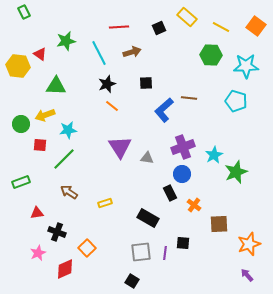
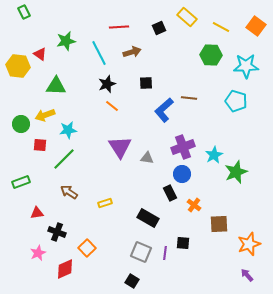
gray square at (141, 252): rotated 30 degrees clockwise
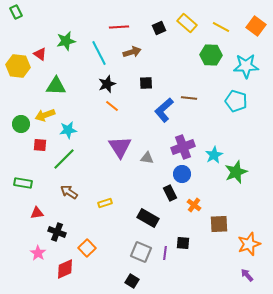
green rectangle at (24, 12): moved 8 px left
yellow rectangle at (187, 17): moved 6 px down
green rectangle at (21, 182): moved 2 px right, 1 px down; rotated 30 degrees clockwise
pink star at (38, 253): rotated 14 degrees counterclockwise
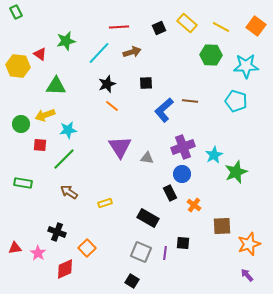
cyan line at (99, 53): rotated 70 degrees clockwise
brown line at (189, 98): moved 1 px right, 3 px down
red triangle at (37, 213): moved 22 px left, 35 px down
brown square at (219, 224): moved 3 px right, 2 px down
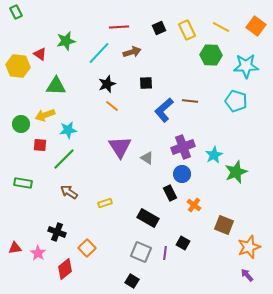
yellow rectangle at (187, 23): moved 7 px down; rotated 24 degrees clockwise
gray triangle at (147, 158): rotated 24 degrees clockwise
brown square at (222, 226): moved 2 px right, 1 px up; rotated 24 degrees clockwise
black square at (183, 243): rotated 24 degrees clockwise
orange star at (249, 244): moved 3 px down
red diamond at (65, 269): rotated 15 degrees counterclockwise
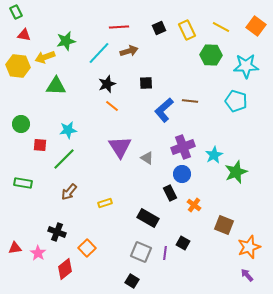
brown arrow at (132, 52): moved 3 px left, 1 px up
red triangle at (40, 54): moved 16 px left, 19 px up; rotated 24 degrees counterclockwise
yellow arrow at (45, 115): moved 58 px up
brown arrow at (69, 192): rotated 84 degrees counterclockwise
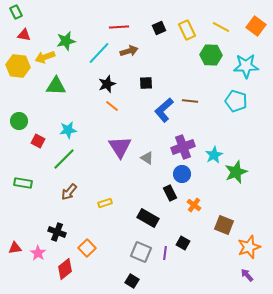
green circle at (21, 124): moved 2 px left, 3 px up
red square at (40, 145): moved 2 px left, 4 px up; rotated 24 degrees clockwise
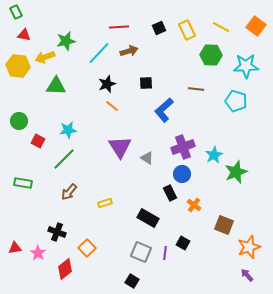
brown line at (190, 101): moved 6 px right, 12 px up
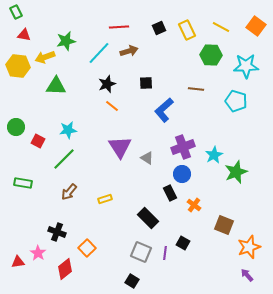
green circle at (19, 121): moved 3 px left, 6 px down
yellow rectangle at (105, 203): moved 4 px up
black rectangle at (148, 218): rotated 15 degrees clockwise
red triangle at (15, 248): moved 3 px right, 14 px down
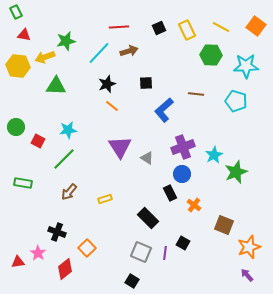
brown line at (196, 89): moved 5 px down
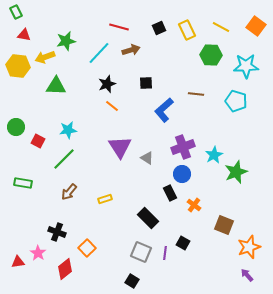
red line at (119, 27): rotated 18 degrees clockwise
brown arrow at (129, 51): moved 2 px right, 1 px up
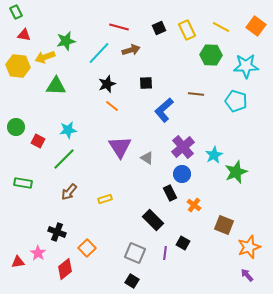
purple cross at (183, 147): rotated 20 degrees counterclockwise
black rectangle at (148, 218): moved 5 px right, 2 px down
gray square at (141, 252): moved 6 px left, 1 px down
